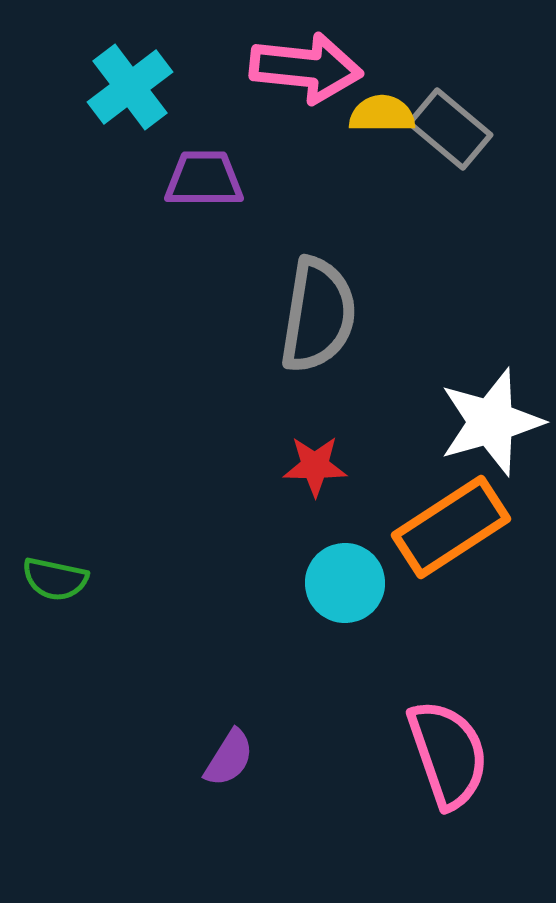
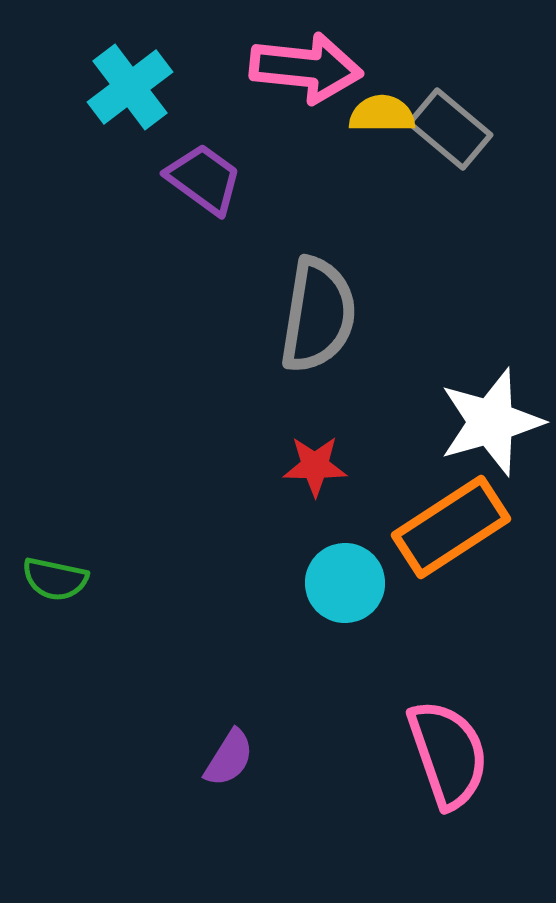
purple trapezoid: rotated 36 degrees clockwise
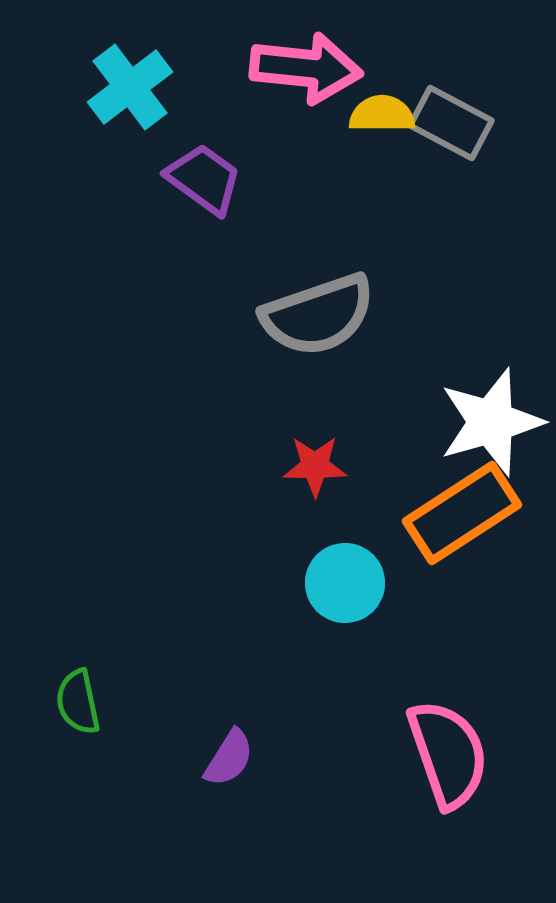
gray rectangle: moved 1 px right, 6 px up; rotated 12 degrees counterclockwise
gray semicircle: rotated 62 degrees clockwise
orange rectangle: moved 11 px right, 14 px up
green semicircle: moved 23 px right, 123 px down; rotated 66 degrees clockwise
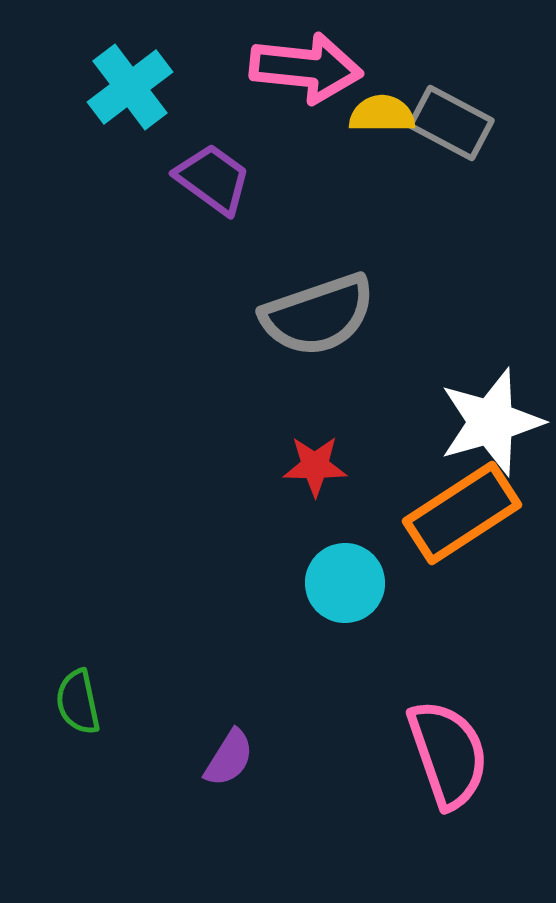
purple trapezoid: moved 9 px right
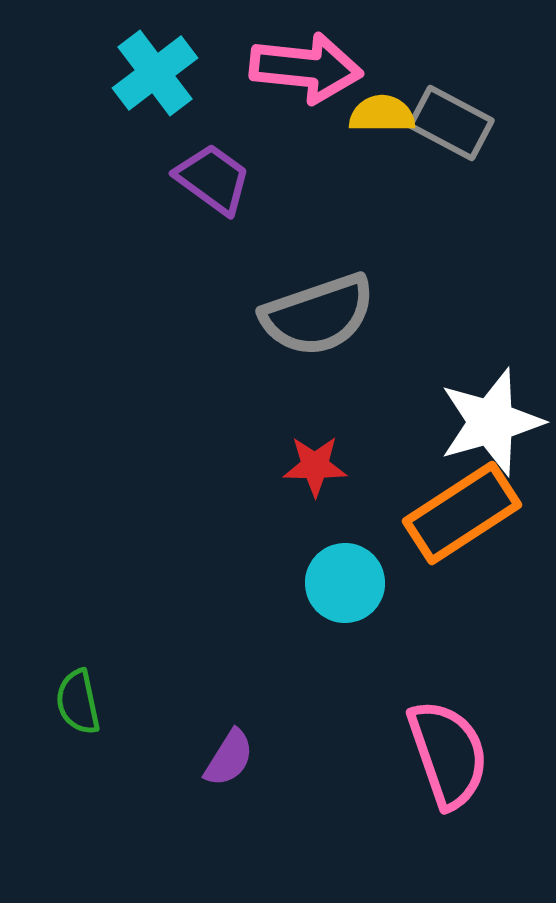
cyan cross: moved 25 px right, 14 px up
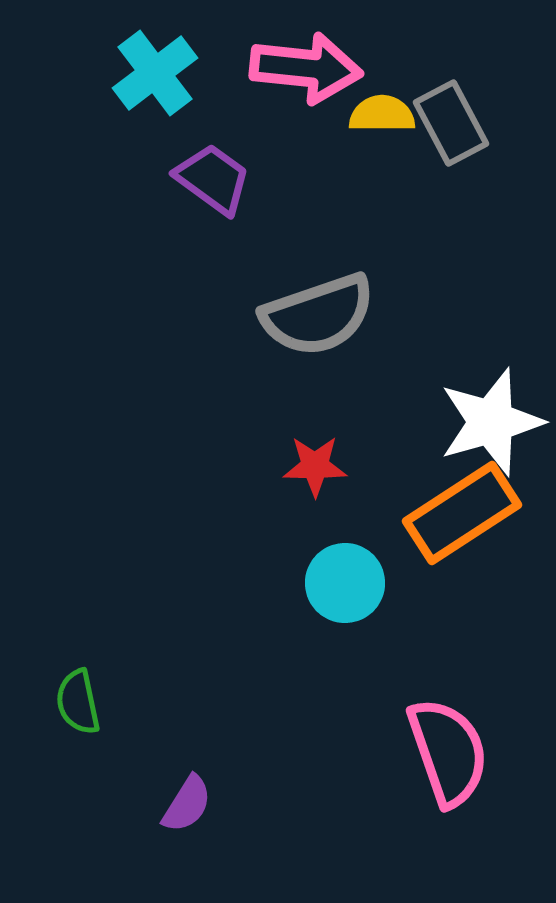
gray rectangle: rotated 34 degrees clockwise
pink semicircle: moved 2 px up
purple semicircle: moved 42 px left, 46 px down
